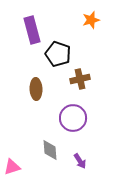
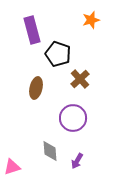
brown cross: rotated 30 degrees counterclockwise
brown ellipse: moved 1 px up; rotated 15 degrees clockwise
gray diamond: moved 1 px down
purple arrow: moved 3 px left; rotated 63 degrees clockwise
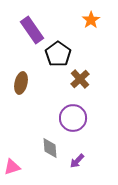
orange star: rotated 18 degrees counterclockwise
purple rectangle: rotated 20 degrees counterclockwise
black pentagon: rotated 15 degrees clockwise
brown ellipse: moved 15 px left, 5 px up
gray diamond: moved 3 px up
purple arrow: rotated 14 degrees clockwise
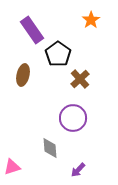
brown ellipse: moved 2 px right, 8 px up
purple arrow: moved 1 px right, 9 px down
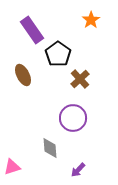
brown ellipse: rotated 40 degrees counterclockwise
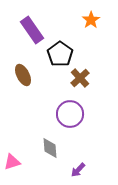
black pentagon: moved 2 px right
brown cross: moved 1 px up
purple circle: moved 3 px left, 4 px up
pink triangle: moved 5 px up
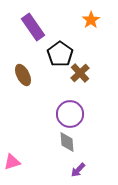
purple rectangle: moved 1 px right, 3 px up
brown cross: moved 5 px up
gray diamond: moved 17 px right, 6 px up
